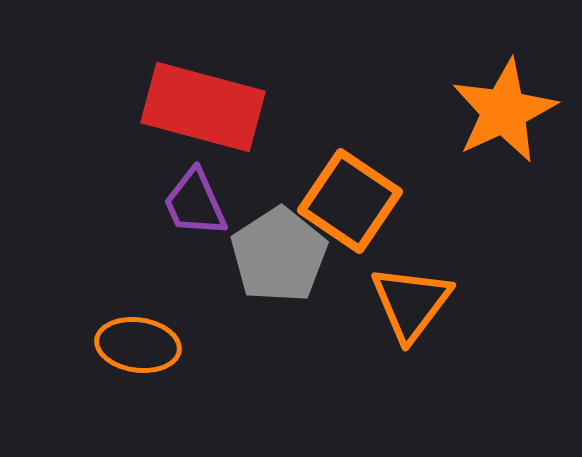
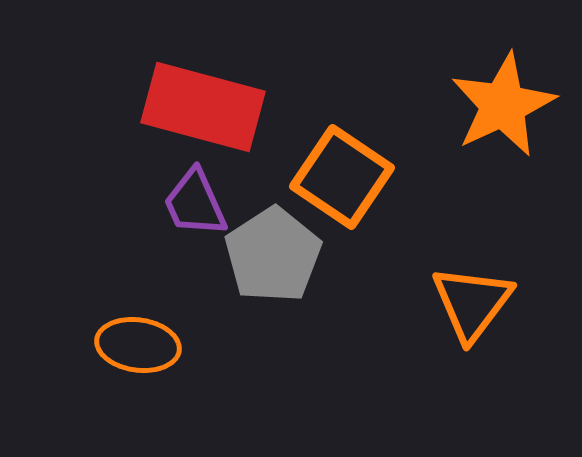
orange star: moved 1 px left, 6 px up
orange square: moved 8 px left, 24 px up
gray pentagon: moved 6 px left
orange triangle: moved 61 px right
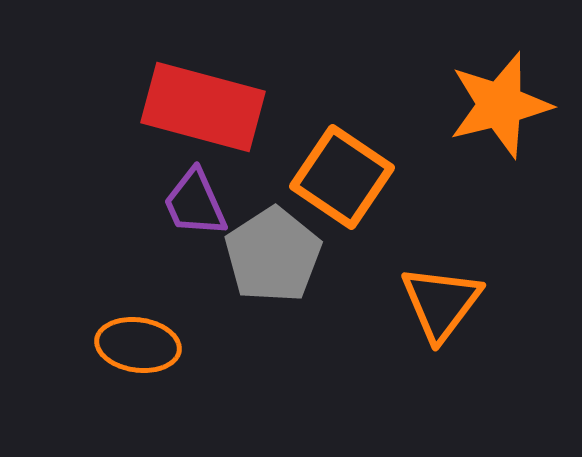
orange star: moved 3 px left; rotated 11 degrees clockwise
orange triangle: moved 31 px left
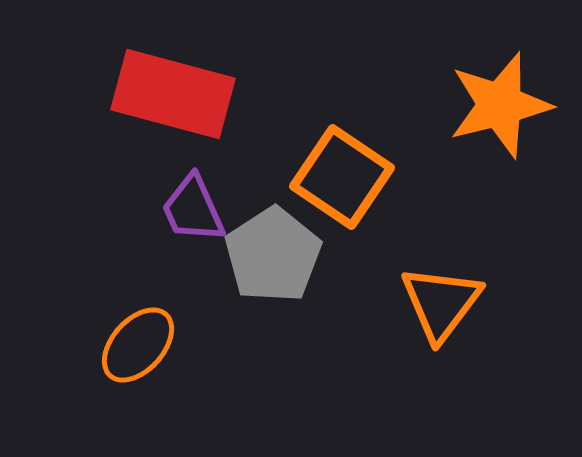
red rectangle: moved 30 px left, 13 px up
purple trapezoid: moved 2 px left, 6 px down
orange ellipse: rotated 56 degrees counterclockwise
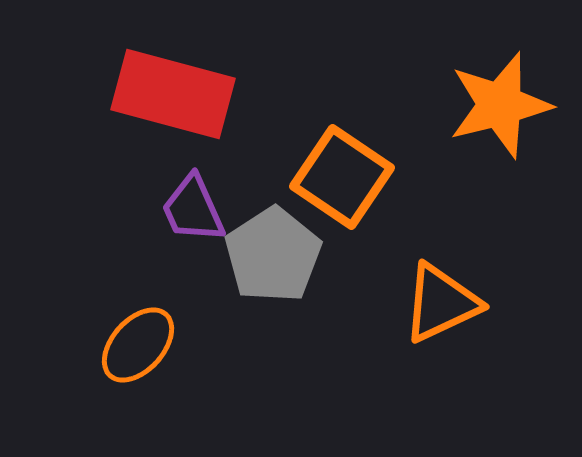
orange triangle: rotated 28 degrees clockwise
